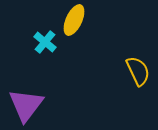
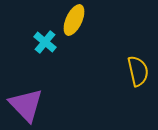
yellow semicircle: rotated 12 degrees clockwise
purple triangle: rotated 21 degrees counterclockwise
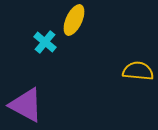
yellow semicircle: rotated 72 degrees counterclockwise
purple triangle: rotated 18 degrees counterclockwise
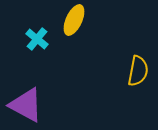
cyan cross: moved 8 px left, 3 px up
yellow semicircle: rotated 96 degrees clockwise
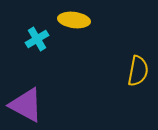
yellow ellipse: rotated 72 degrees clockwise
cyan cross: rotated 20 degrees clockwise
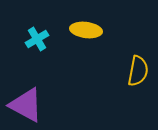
yellow ellipse: moved 12 px right, 10 px down
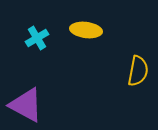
cyan cross: moved 1 px up
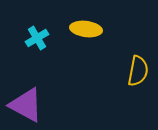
yellow ellipse: moved 1 px up
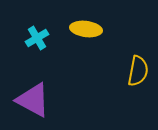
purple triangle: moved 7 px right, 5 px up
